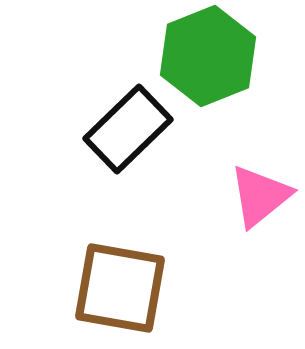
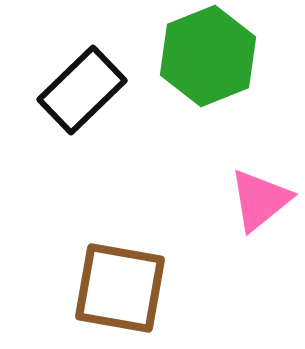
black rectangle: moved 46 px left, 39 px up
pink triangle: moved 4 px down
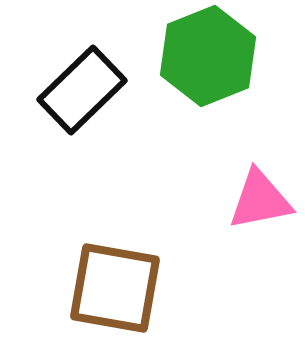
pink triangle: rotated 28 degrees clockwise
brown square: moved 5 px left
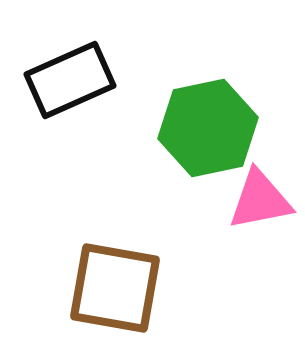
green hexagon: moved 72 px down; rotated 10 degrees clockwise
black rectangle: moved 12 px left, 10 px up; rotated 20 degrees clockwise
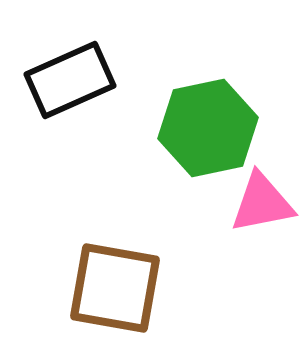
pink triangle: moved 2 px right, 3 px down
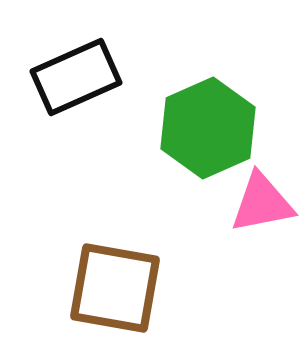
black rectangle: moved 6 px right, 3 px up
green hexagon: rotated 12 degrees counterclockwise
